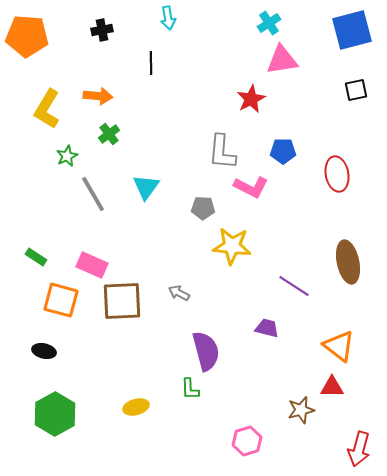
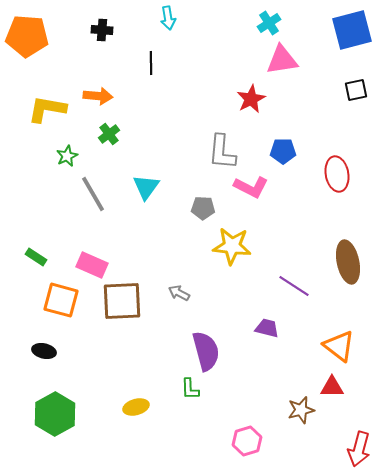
black cross: rotated 15 degrees clockwise
yellow L-shape: rotated 69 degrees clockwise
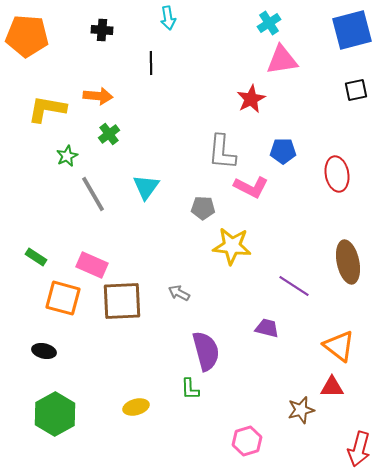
orange square: moved 2 px right, 2 px up
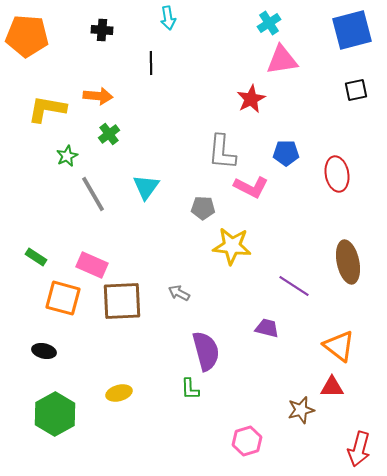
blue pentagon: moved 3 px right, 2 px down
yellow ellipse: moved 17 px left, 14 px up
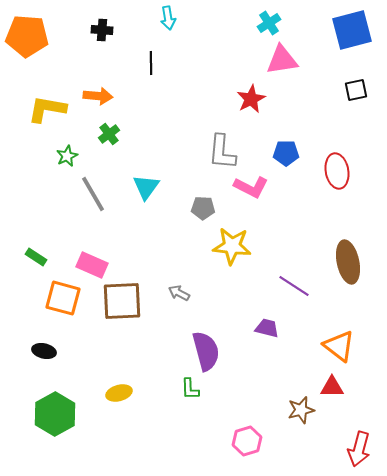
red ellipse: moved 3 px up
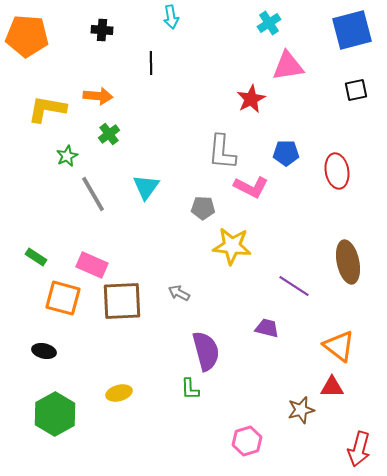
cyan arrow: moved 3 px right, 1 px up
pink triangle: moved 6 px right, 6 px down
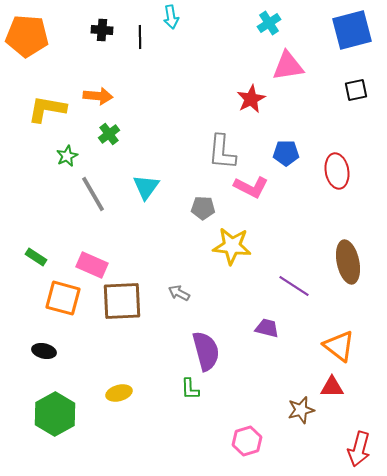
black line: moved 11 px left, 26 px up
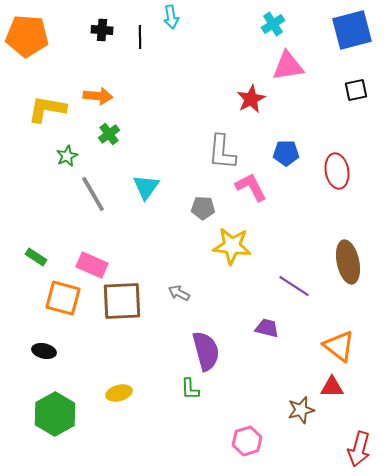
cyan cross: moved 4 px right, 1 px down
pink L-shape: rotated 144 degrees counterclockwise
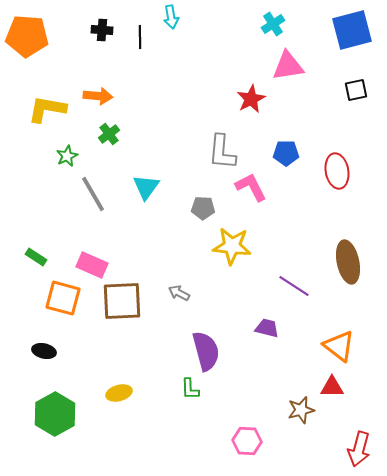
pink hexagon: rotated 20 degrees clockwise
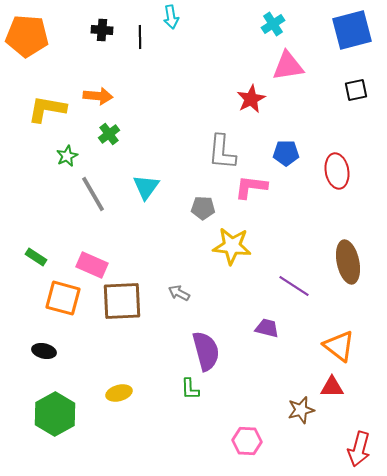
pink L-shape: rotated 56 degrees counterclockwise
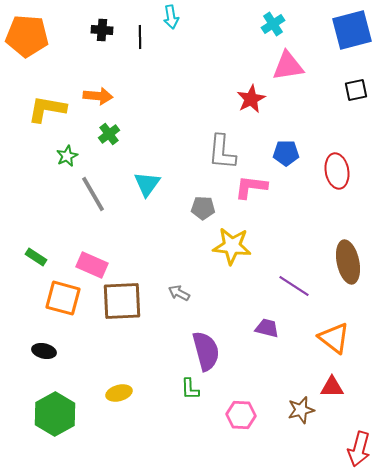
cyan triangle: moved 1 px right, 3 px up
orange triangle: moved 5 px left, 8 px up
pink hexagon: moved 6 px left, 26 px up
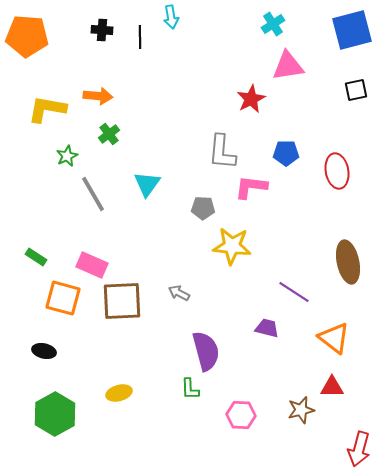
purple line: moved 6 px down
